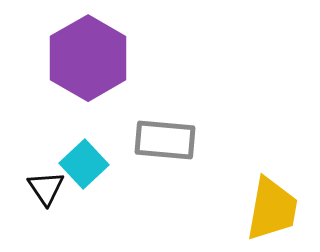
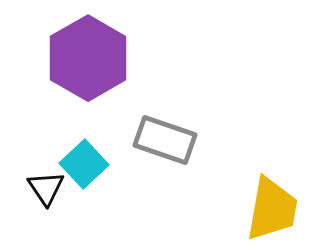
gray rectangle: rotated 14 degrees clockwise
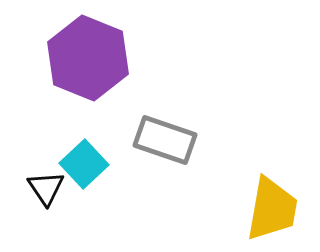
purple hexagon: rotated 8 degrees counterclockwise
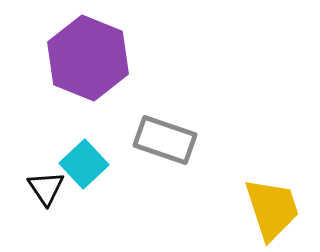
yellow trapezoid: rotated 28 degrees counterclockwise
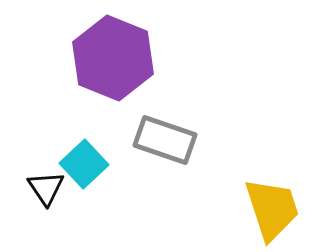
purple hexagon: moved 25 px right
